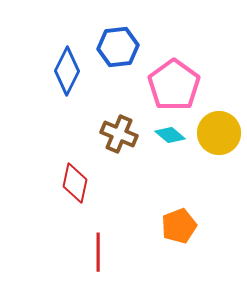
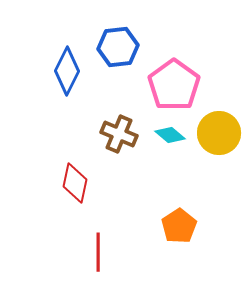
orange pentagon: rotated 12 degrees counterclockwise
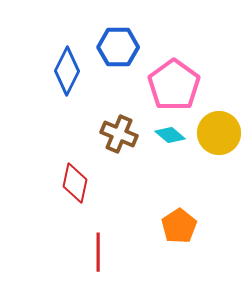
blue hexagon: rotated 6 degrees clockwise
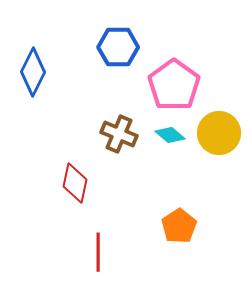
blue diamond: moved 34 px left, 1 px down
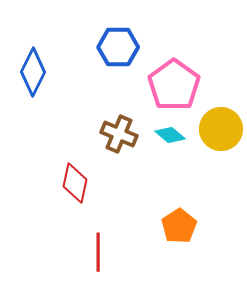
yellow circle: moved 2 px right, 4 px up
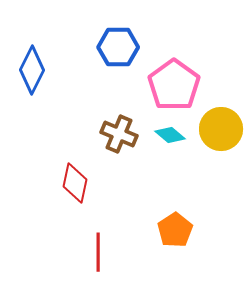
blue diamond: moved 1 px left, 2 px up
orange pentagon: moved 4 px left, 4 px down
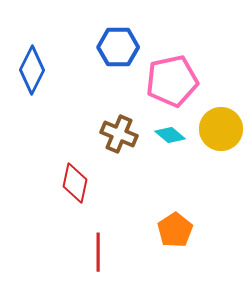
pink pentagon: moved 2 px left, 4 px up; rotated 24 degrees clockwise
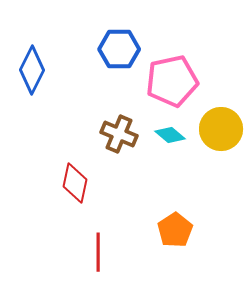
blue hexagon: moved 1 px right, 2 px down
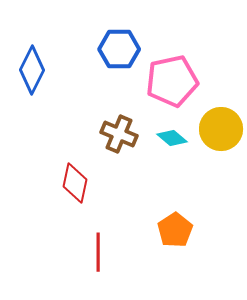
cyan diamond: moved 2 px right, 3 px down
